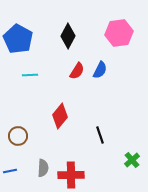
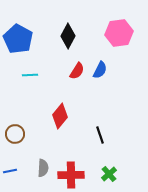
brown circle: moved 3 px left, 2 px up
green cross: moved 23 px left, 14 px down
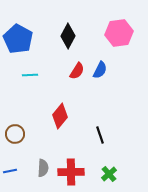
red cross: moved 3 px up
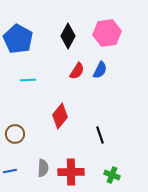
pink hexagon: moved 12 px left
cyan line: moved 2 px left, 5 px down
green cross: moved 3 px right, 1 px down; rotated 28 degrees counterclockwise
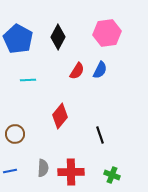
black diamond: moved 10 px left, 1 px down
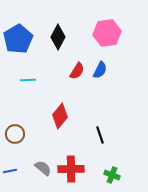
blue pentagon: rotated 12 degrees clockwise
gray semicircle: rotated 54 degrees counterclockwise
red cross: moved 3 px up
